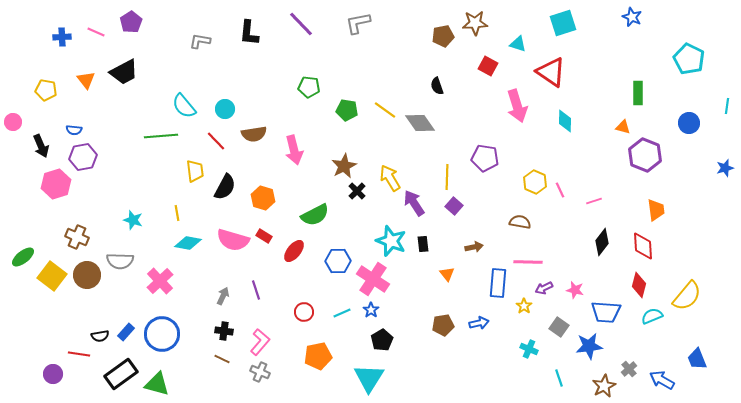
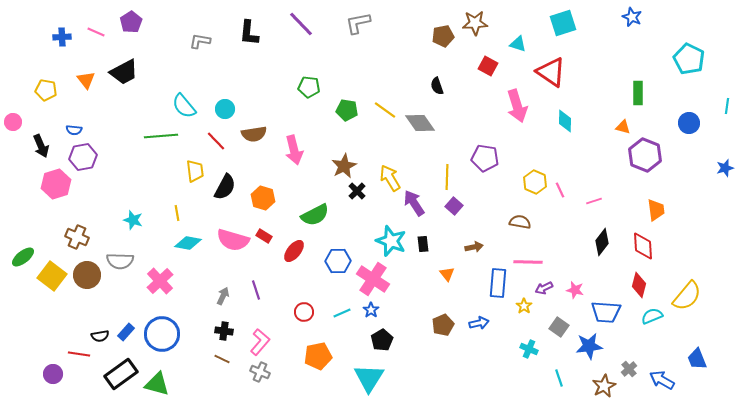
brown pentagon at (443, 325): rotated 15 degrees counterclockwise
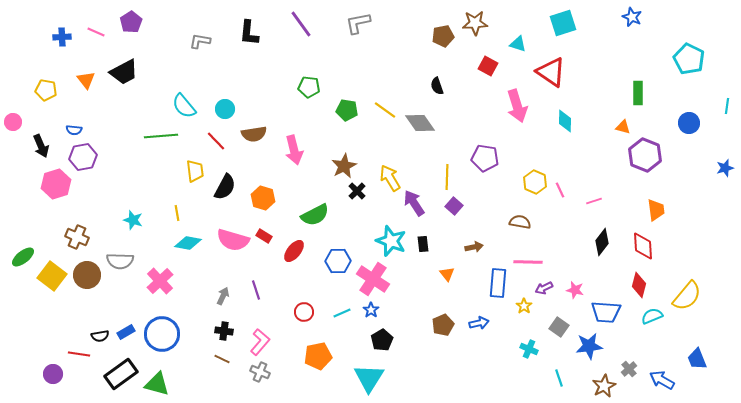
purple line at (301, 24): rotated 8 degrees clockwise
blue rectangle at (126, 332): rotated 18 degrees clockwise
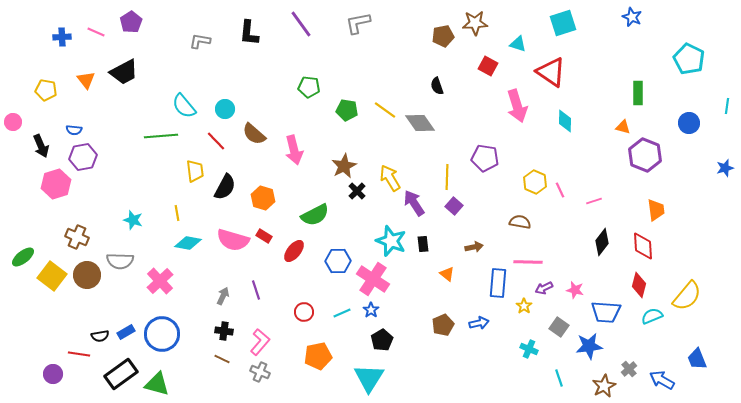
brown semicircle at (254, 134): rotated 50 degrees clockwise
orange triangle at (447, 274): rotated 14 degrees counterclockwise
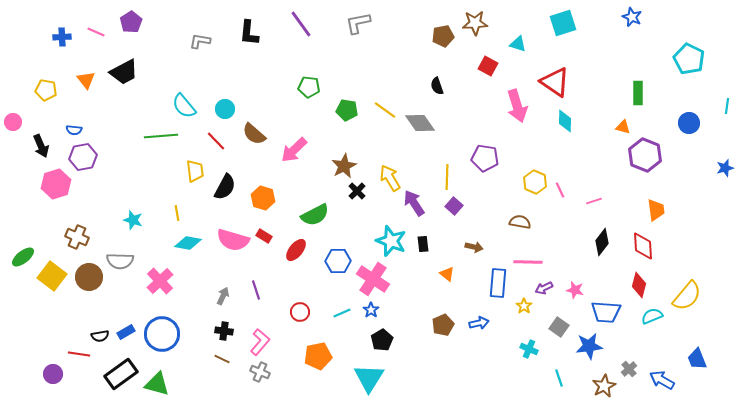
red triangle at (551, 72): moved 4 px right, 10 px down
pink arrow at (294, 150): rotated 60 degrees clockwise
brown arrow at (474, 247): rotated 24 degrees clockwise
red ellipse at (294, 251): moved 2 px right, 1 px up
brown circle at (87, 275): moved 2 px right, 2 px down
red circle at (304, 312): moved 4 px left
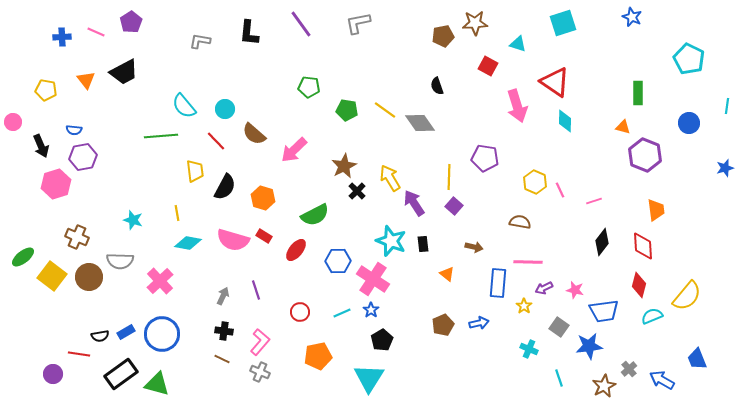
yellow line at (447, 177): moved 2 px right
blue trapezoid at (606, 312): moved 2 px left, 1 px up; rotated 12 degrees counterclockwise
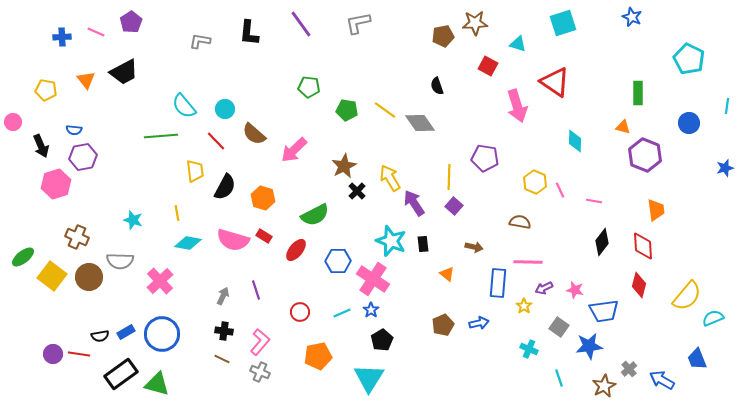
cyan diamond at (565, 121): moved 10 px right, 20 px down
pink line at (594, 201): rotated 28 degrees clockwise
cyan semicircle at (652, 316): moved 61 px right, 2 px down
purple circle at (53, 374): moved 20 px up
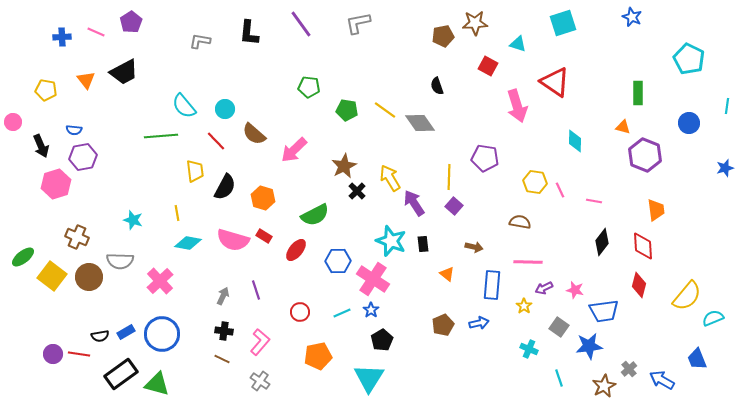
yellow hexagon at (535, 182): rotated 15 degrees counterclockwise
blue rectangle at (498, 283): moved 6 px left, 2 px down
gray cross at (260, 372): moved 9 px down; rotated 12 degrees clockwise
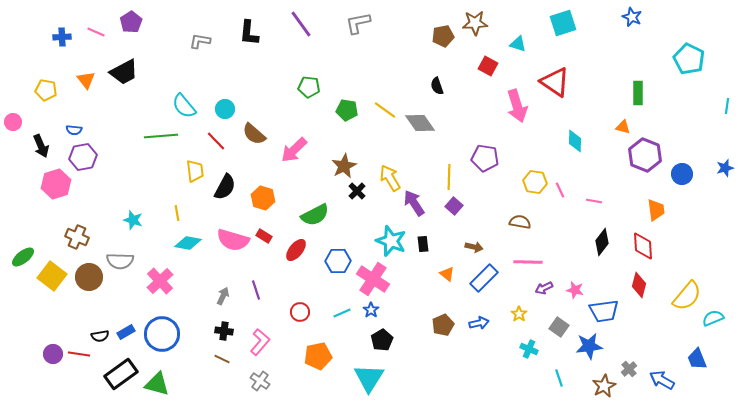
blue circle at (689, 123): moved 7 px left, 51 px down
blue rectangle at (492, 285): moved 8 px left, 7 px up; rotated 40 degrees clockwise
yellow star at (524, 306): moved 5 px left, 8 px down
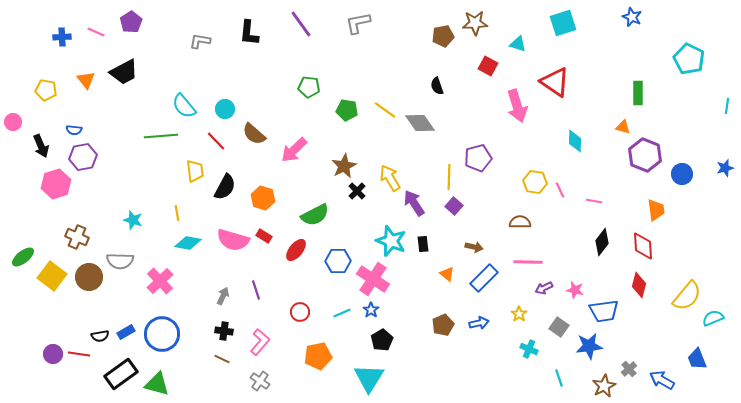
purple pentagon at (485, 158): moved 7 px left; rotated 24 degrees counterclockwise
brown semicircle at (520, 222): rotated 10 degrees counterclockwise
